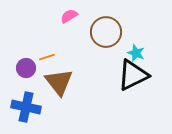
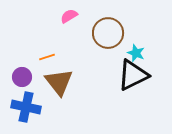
brown circle: moved 2 px right, 1 px down
purple circle: moved 4 px left, 9 px down
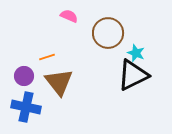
pink semicircle: rotated 54 degrees clockwise
purple circle: moved 2 px right, 1 px up
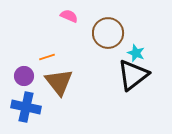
black triangle: rotated 12 degrees counterclockwise
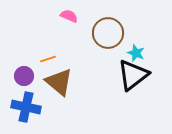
orange line: moved 1 px right, 2 px down
brown triangle: rotated 12 degrees counterclockwise
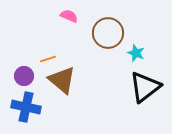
black triangle: moved 12 px right, 12 px down
brown triangle: moved 3 px right, 2 px up
